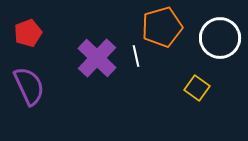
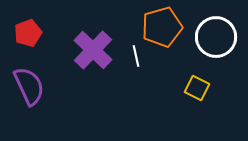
white circle: moved 4 px left, 1 px up
purple cross: moved 4 px left, 8 px up
yellow square: rotated 10 degrees counterclockwise
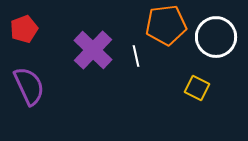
orange pentagon: moved 4 px right, 2 px up; rotated 9 degrees clockwise
red pentagon: moved 4 px left, 4 px up
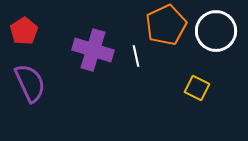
orange pentagon: rotated 18 degrees counterclockwise
red pentagon: moved 2 px down; rotated 12 degrees counterclockwise
white circle: moved 6 px up
purple cross: rotated 27 degrees counterclockwise
purple semicircle: moved 1 px right, 3 px up
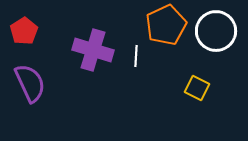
white line: rotated 15 degrees clockwise
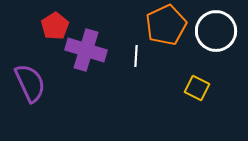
red pentagon: moved 31 px right, 5 px up
purple cross: moved 7 px left
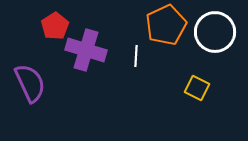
white circle: moved 1 px left, 1 px down
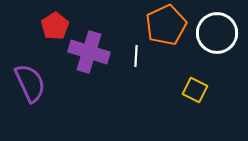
white circle: moved 2 px right, 1 px down
purple cross: moved 3 px right, 2 px down
yellow square: moved 2 px left, 2 px down
